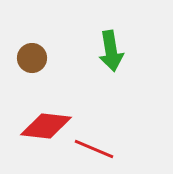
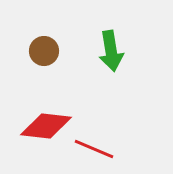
brown circle: moved 12 px right, 7 px up
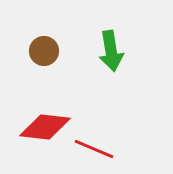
red diamond: moved 1 px left, 1 px down
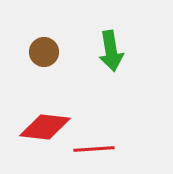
brown circle: moved 1 px down
red line: rotated 27 degrees counterclockwise
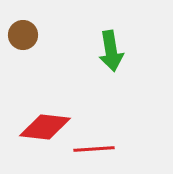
brown circle: moved 21 px left, 17 px up
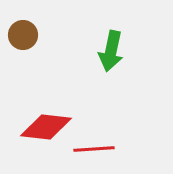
green arrow: rotated 21 degrees clockwise
red diamond: moved 1 px right
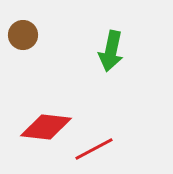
red line: rotated 24 degrees counterclockwise
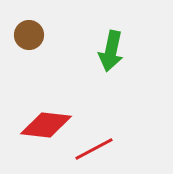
brown circle: moved 6 px right
red diamond: moved 2 px up
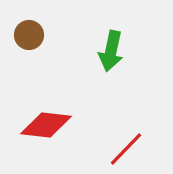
red line: moved 32 px right; rotated 18 degrees counterclockwise
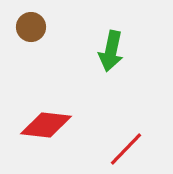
brown circle: moved 2 px right, 8 px up
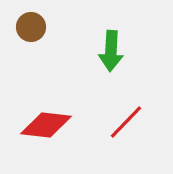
green arrow: rotated 9 degrees counterclockwise
red line: moved 27 px up
